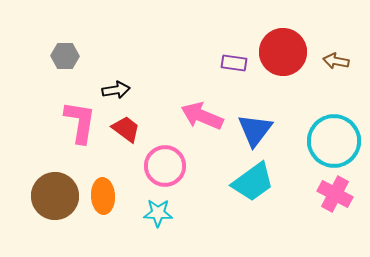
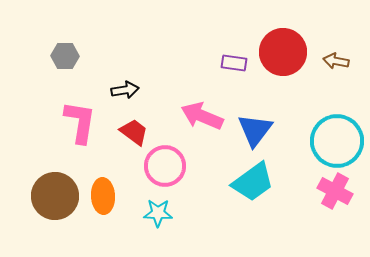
black arrow: moved 9 px right
red trapezoid: moved 8 px right, 3 px down
cyan circle: moved 3 px right
pink cross: moved 3 px up
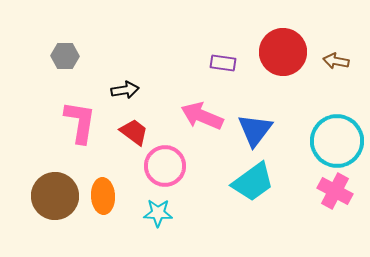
purple rectangle: moved 11 px left
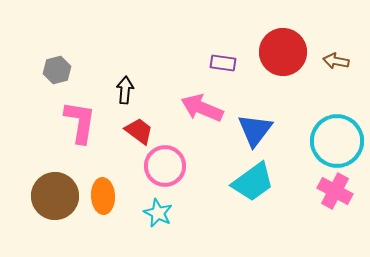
gray hexagon: moved 8 px left, 14 px down; rotated 16 degrees counterclockwise
black arrow: rotated 76 degrees counterclockwise
pink arrow: moved 8 px up
red trapezoid: moved 5 px right, 1 px up
cyan star: rotated 24 degrees clockwise
